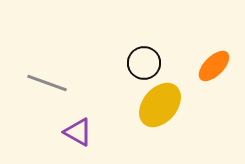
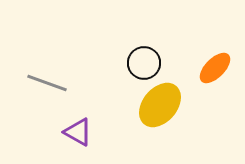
orange ellipse: moved 1 px right, 2 px down
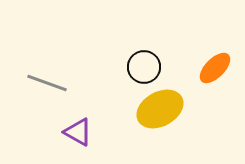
black circle: moved 4 px down
yellow ellipse: moved 4 px down; rotated 21 degrees clockwise
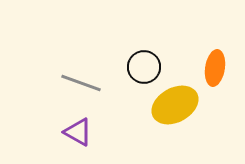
orange ellipse: rotated 36 degrees counterclockwise
gray line: moved 34 px right
yellow ellipse: moved 15 px right, 4 px up
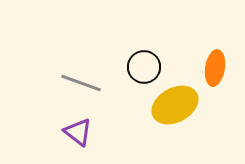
purple triangle: rotated 8 degrees clockwise
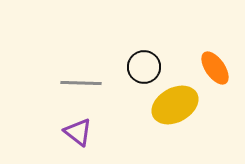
orange ellipse: rotated 44 degrees counterclockwise
gray line: rotated 18 degrees counterclockwise
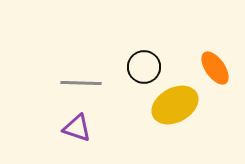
purple triangle: moved 1 px left, 4 px up; rotated 20 degrees counterclockwise
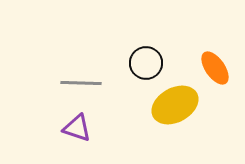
black circle: moved 2 px right, 4 px up
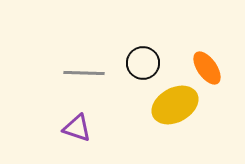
black circle: moved 3 px left
orange ellipse: moved 8 px left
gray line: moved 3 px right, 10 px up
